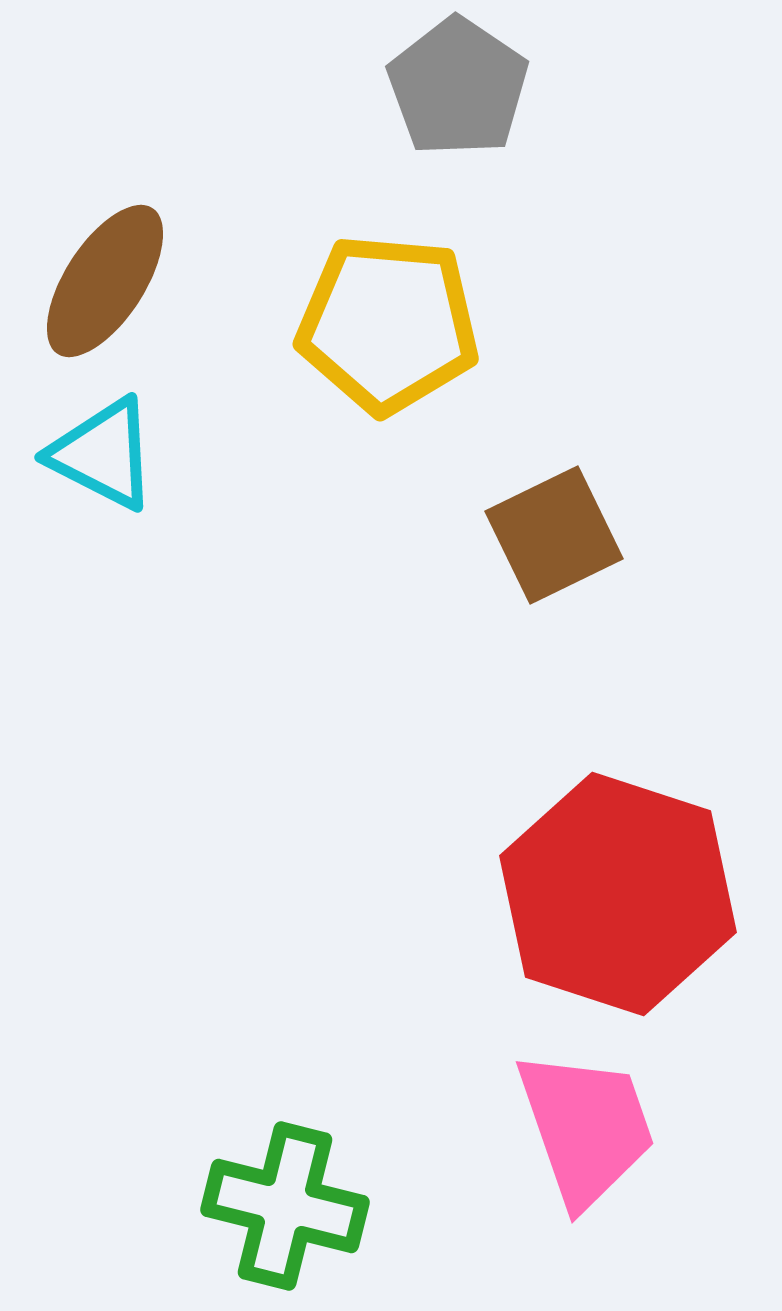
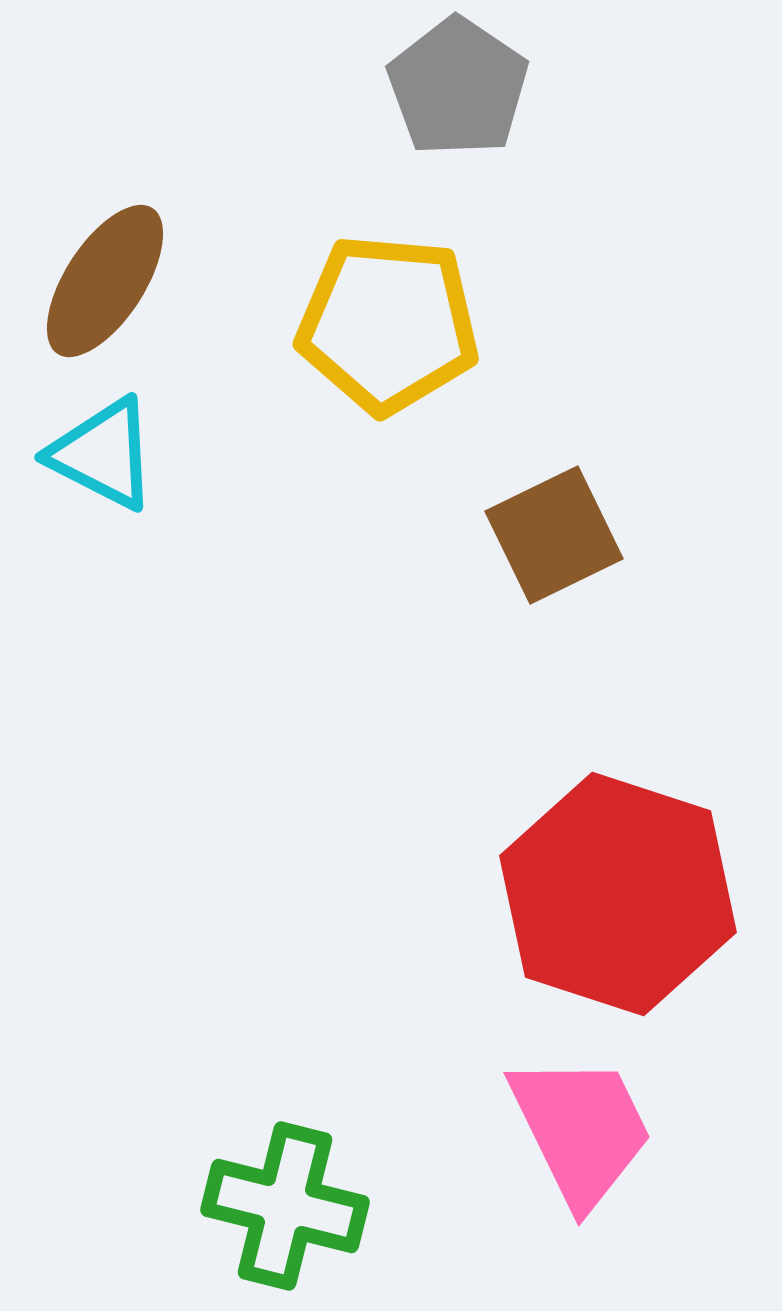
pink trapezoid: moved 5 px left, 2 px down; rotated 7 degrees counterclockwise
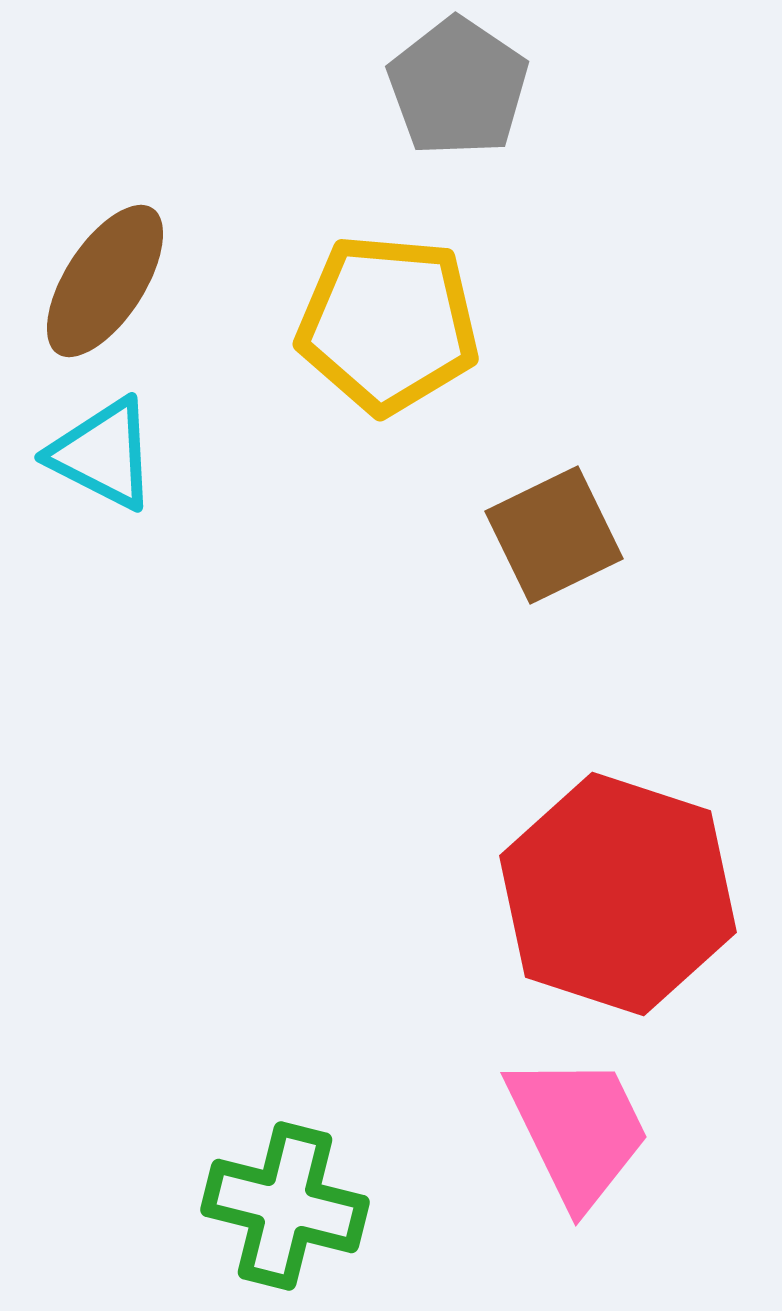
pink trapezoid: moved 3 px left
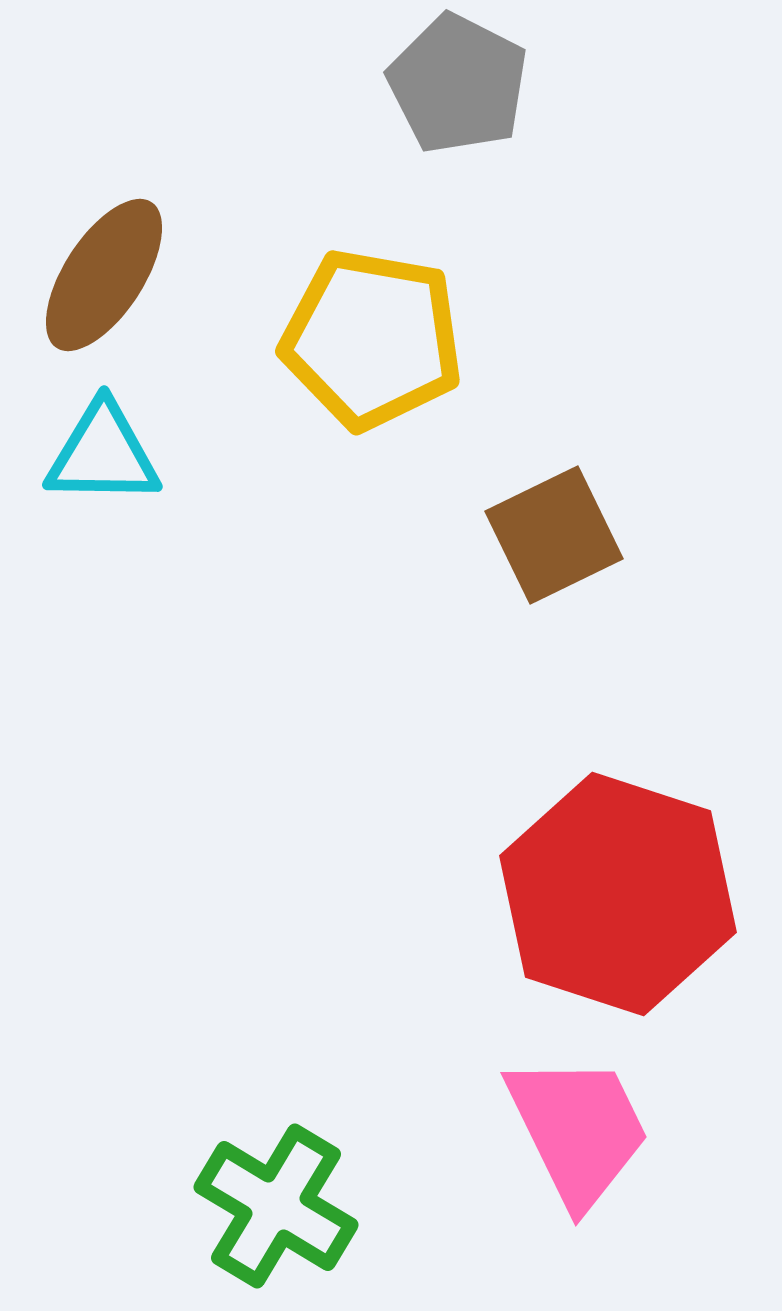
gray pentagon: moved 3 px up; rotated 7 degrees counterclockwise
brown ellipse: moved 1 px left, 6 px up
yellow pentagon: moved 16 px left, 15 px down; rotated 5 degrees clockwise
cyan triangle: rotated 26 degrees counterclockwise
green cross: moved 9 px left; rotated 17 degrees clockwise
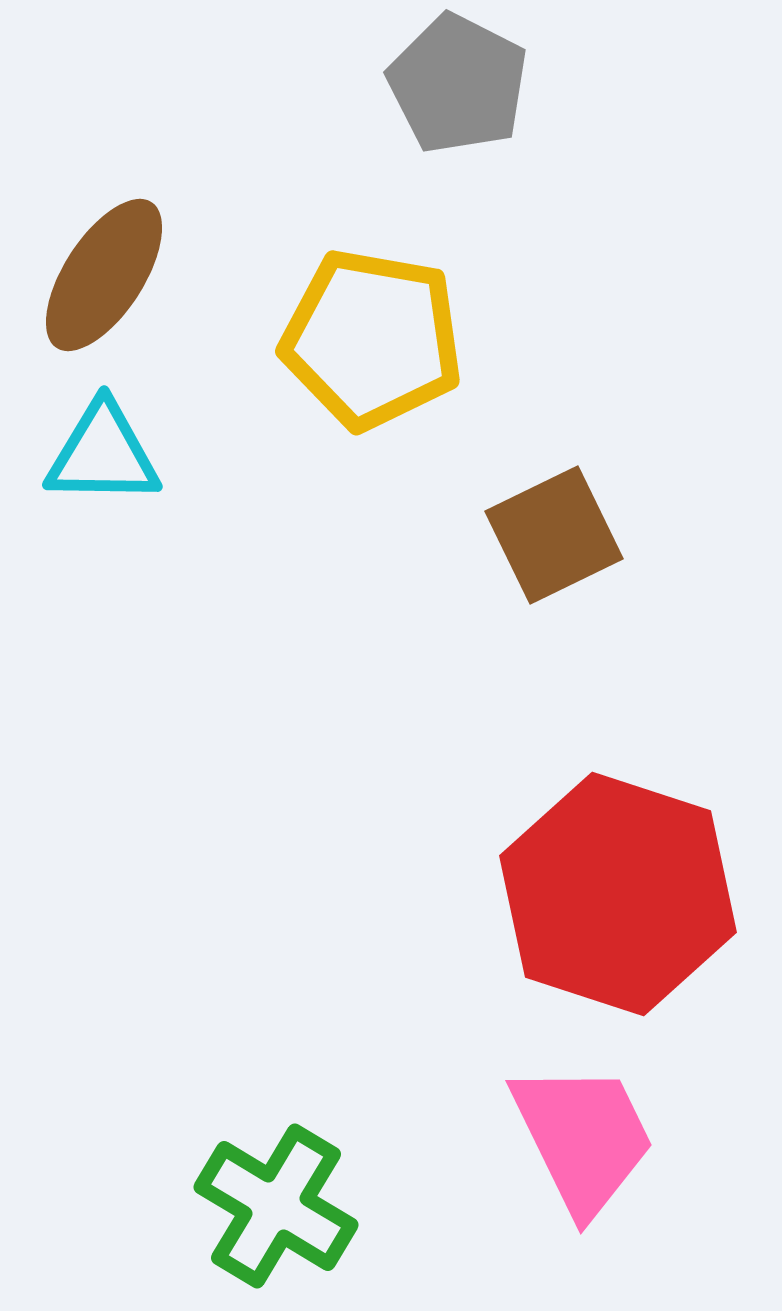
pink trapezoid: moved 5 px right, 8 px down
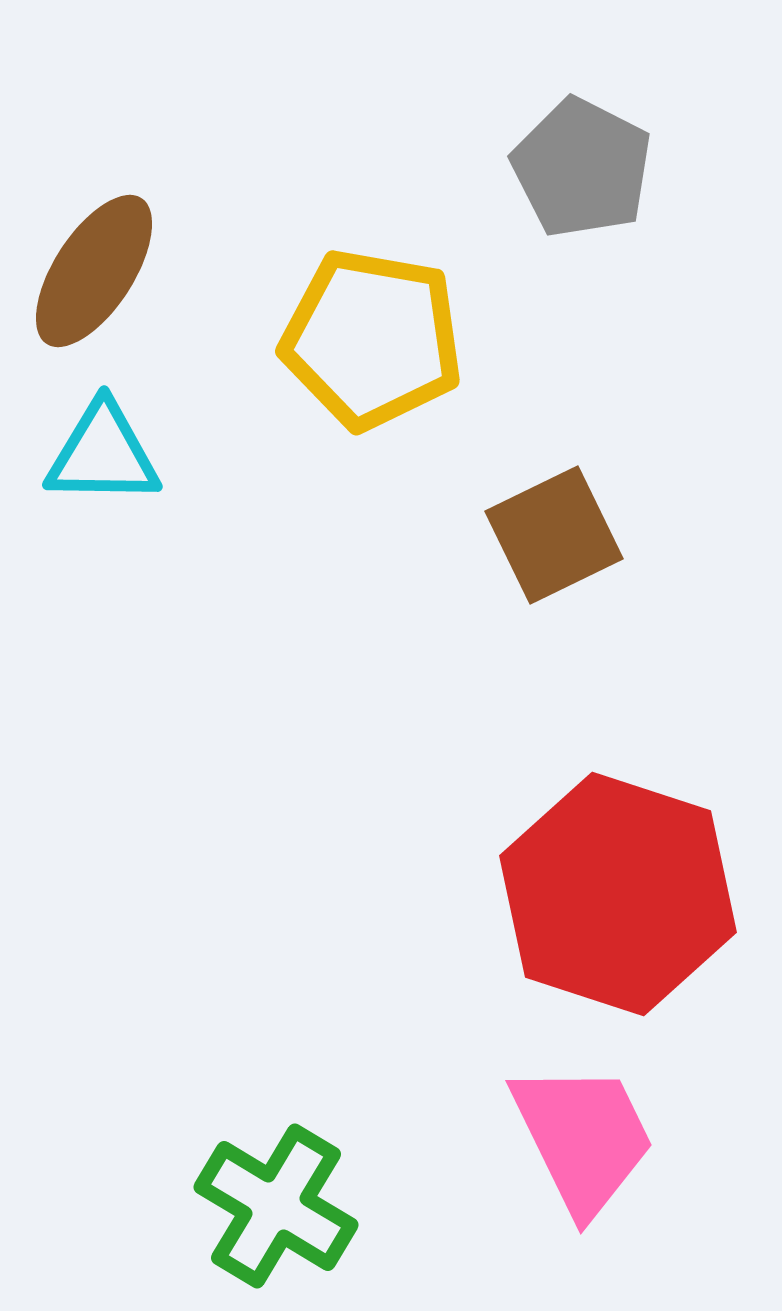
gray pentagon: moved 124 px right, 84 px down
brown ellipse: moved 10 px left, 4 px up
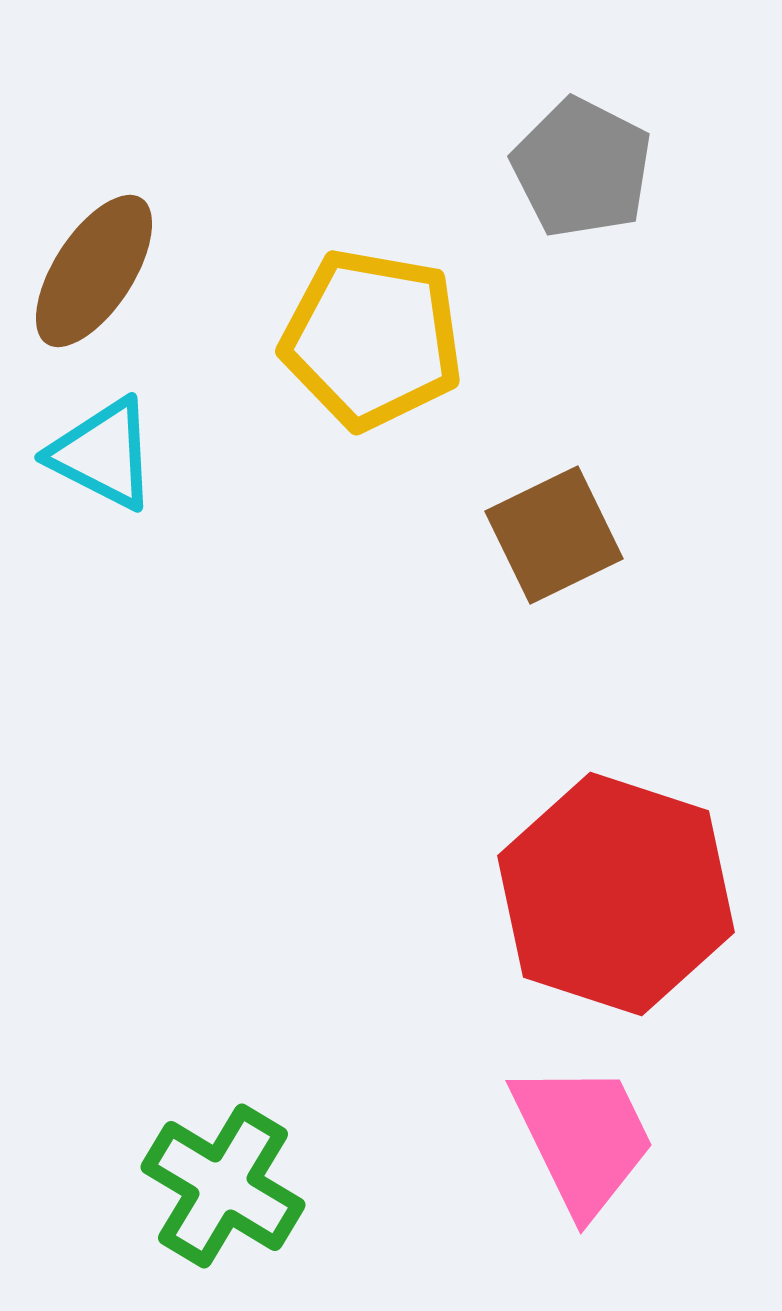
cyan triangle: rotated 26 degrees clockwise
red hexagon: moved 2 px left
green cross: moved 53 px left, 20 px up
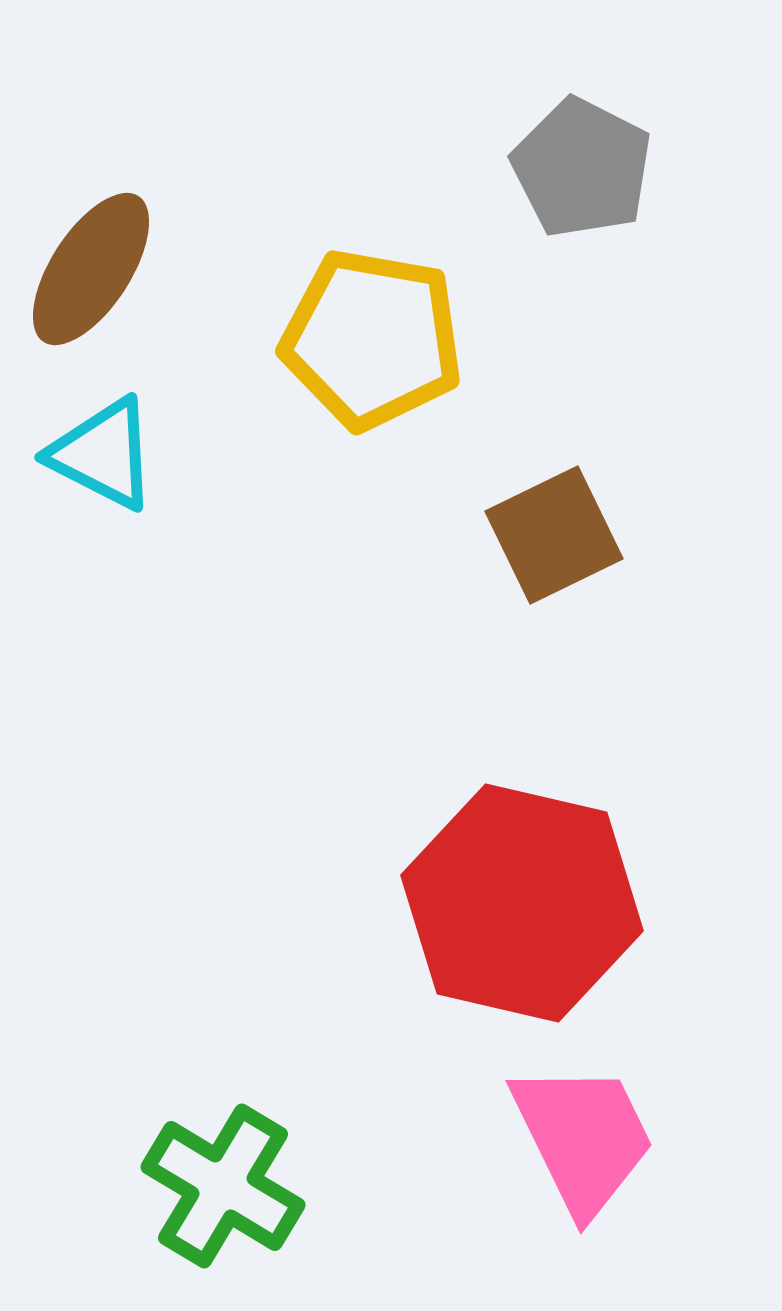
brown ellipse: moved 3 px left, 2 px up
red hexagon: moved 94 px left, 9 px down; rotated 5 degrees counterclockwise
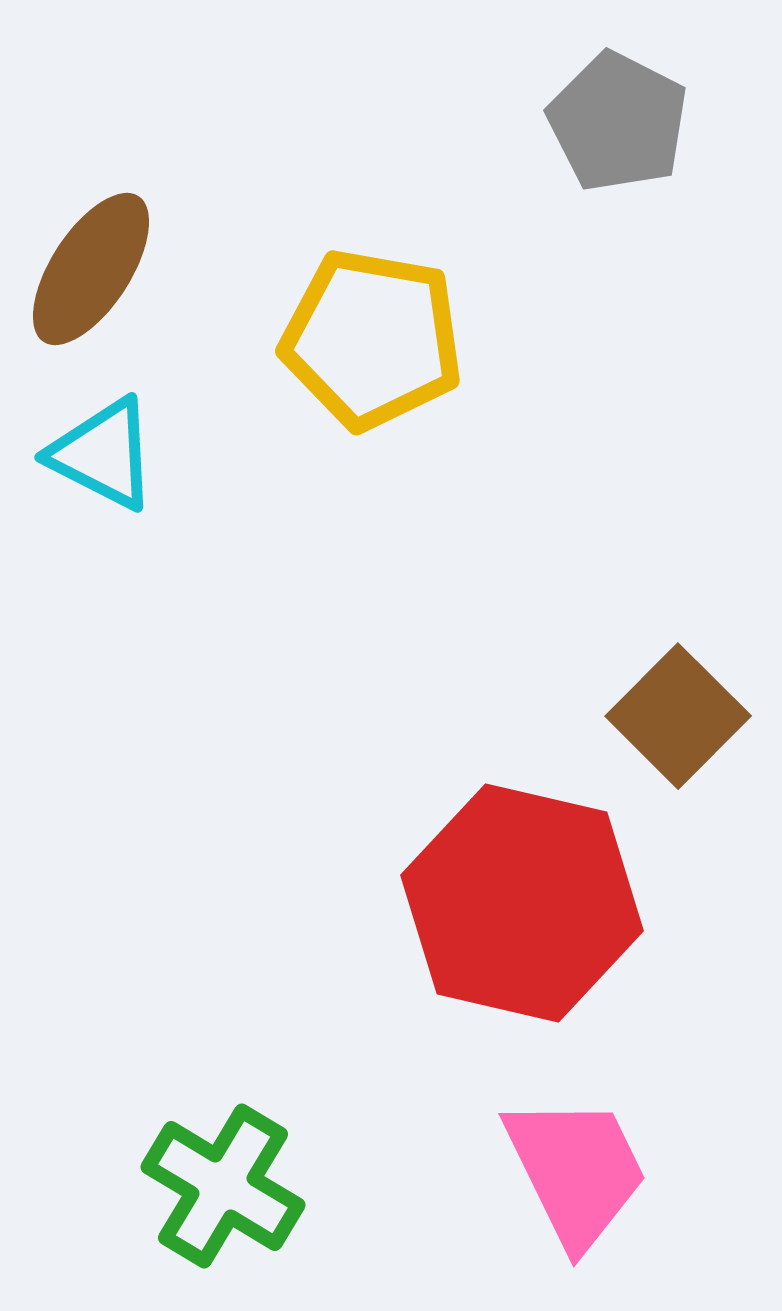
gray pentagon: moved 36 px right, 46 px up
brown square: moved 124 px right, 181 px down; rotated 19 degrees counterclockwise
pink trapezoid: moved 7 px left, 33 px down
